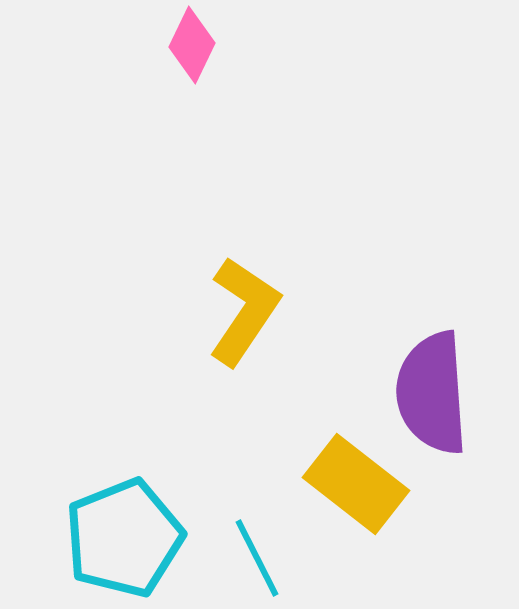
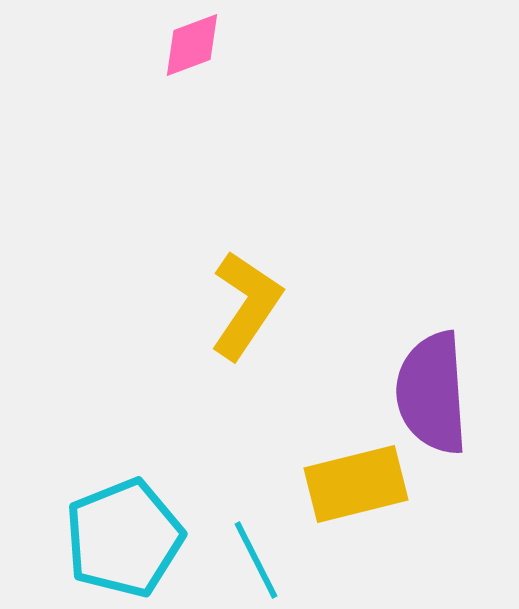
pink diamond: rotated 44 degrees clockwise
yellow L-shape: moved 2 px right, 6 px up
yellow rectangle: rotated 52 degrees counterclockwise
cyan line: moved 1 px left, 2 px down
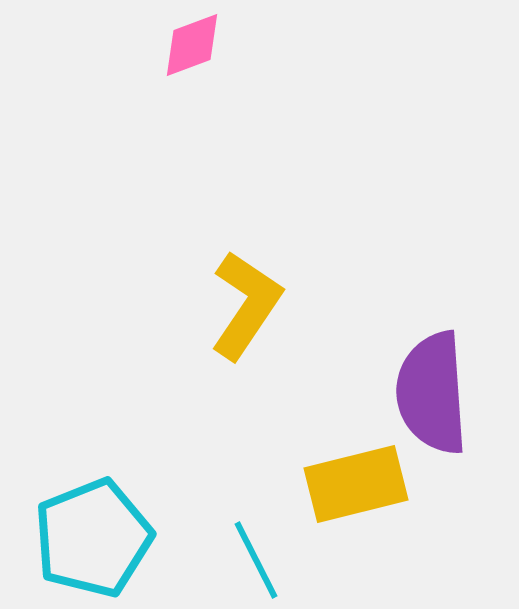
cyan pentagon: moved 31 px left
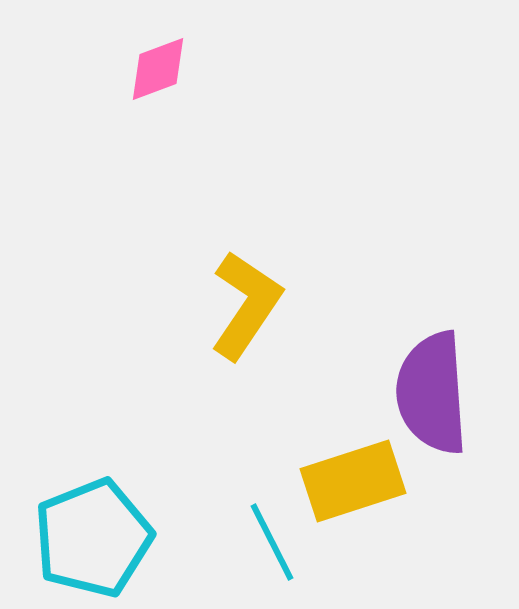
pink diamond: moved 34 px left, 24 px down
yellow rectangle: moved 3 px left, 3 px up; rotated 4 degrees counterclockwise
cyan line: moved 16 px right, 18 px up
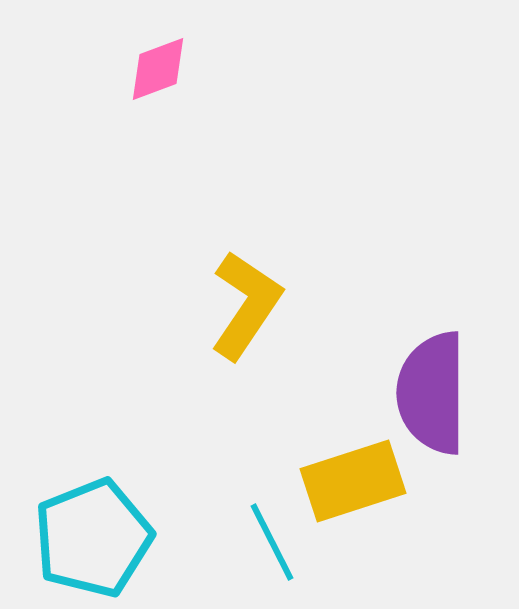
purple semicircle: rotated 4 degrees clockwise
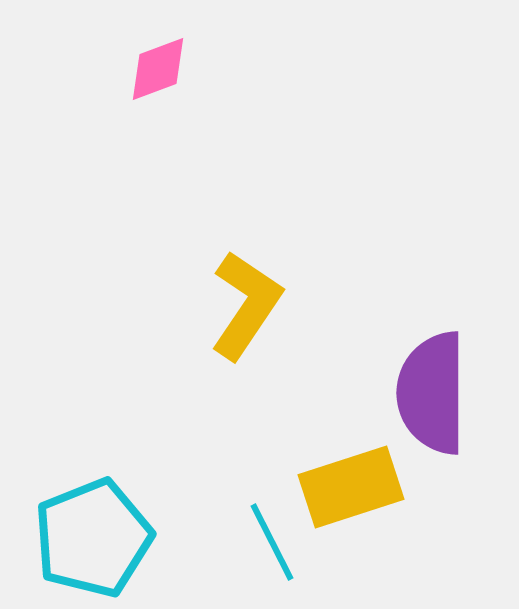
yellow rectangle: moved 2 px left, 6 px down
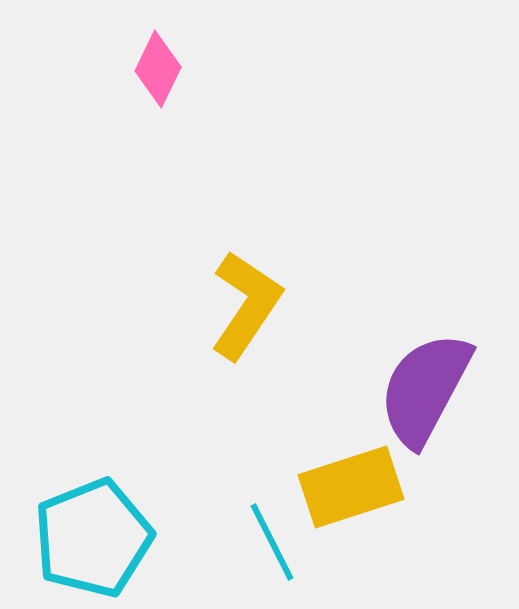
pink diamond: rotated 44 degrees counterclockwise
purple semicircle: moved 7 px left, 4 px up; rotated 28 degrees clockwise
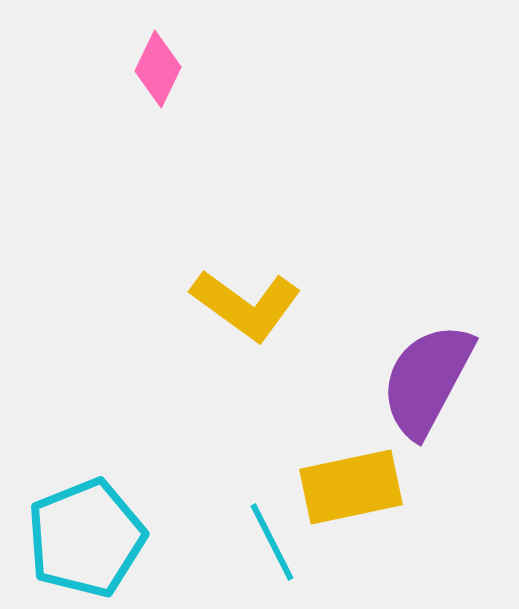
yellow L-shape: rotated 92 degrees clockwise
purple semicircle: moved 2 px right, 9 px up
yellow rectangle: rotated 6 degrees clockwise
cyan pentagon: moved 7 px left
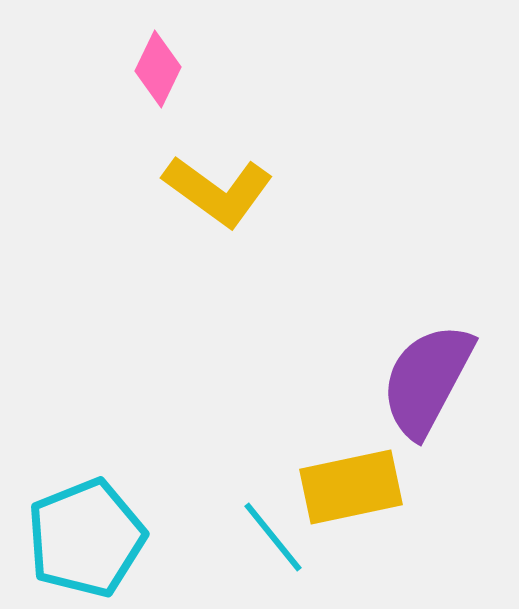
yellow L-shape: moved 28 px left, 114 px up
cyan line: moved 1 px right, 5 px up; rotated 12 degrees counterclockwise
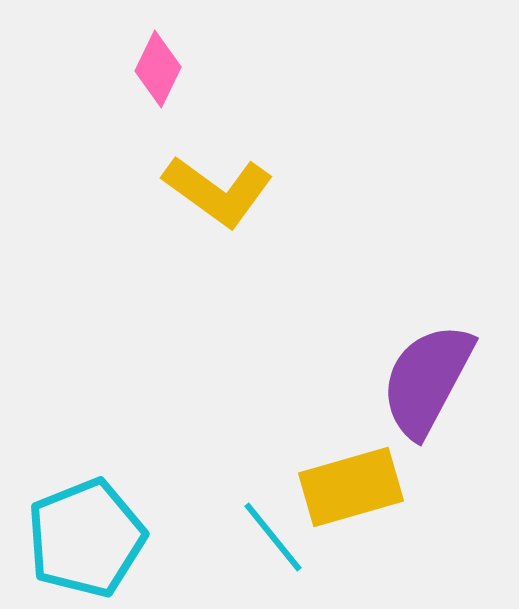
yellow rectangle: rotated 4 degrees counterclockwise
